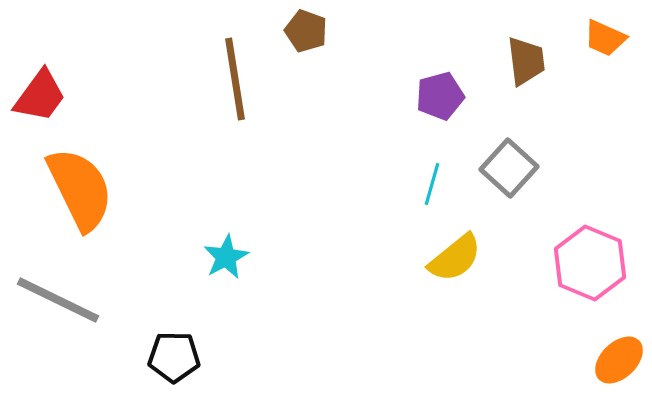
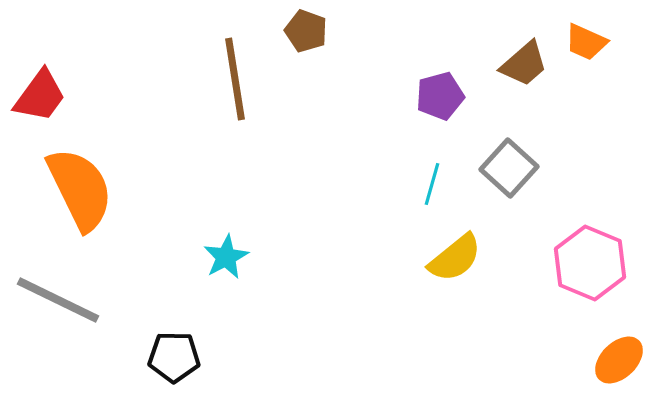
orange trapezoid: moved 19 px left, 4 px down
brown trapezoid: moved 2 px left, 3 px down; rotated 56 degrees clockwise
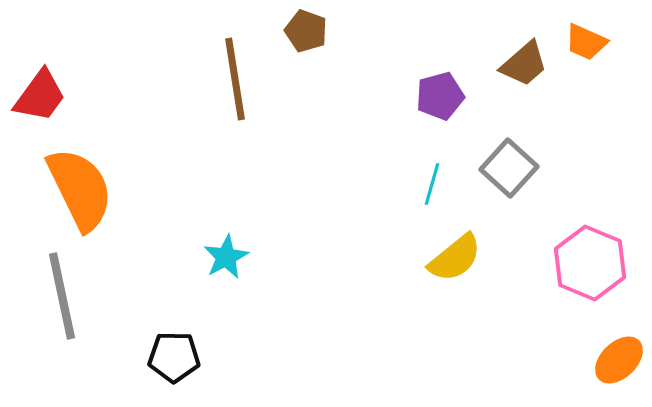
gray line: moved 4 px right, 4 px up; rotated 52 degrees clockwise
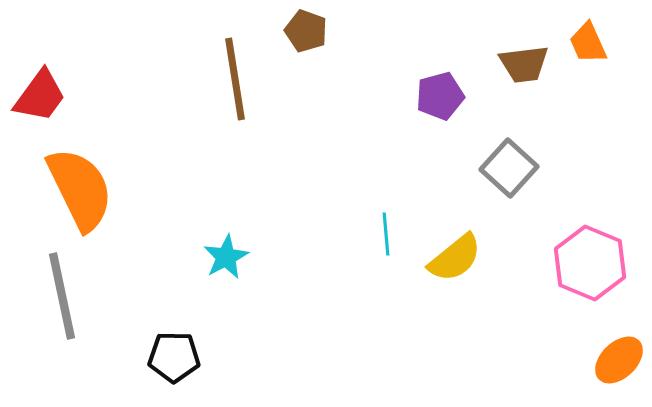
orange trapezoid: moved 2 px right, 1 px down; rotated 42 degrees clockwise
brown trapezoid: rotated 34 degrees clockwise
cyan line: moved 46 px left, 50 px down; rotated 21 degrees counterclockwise
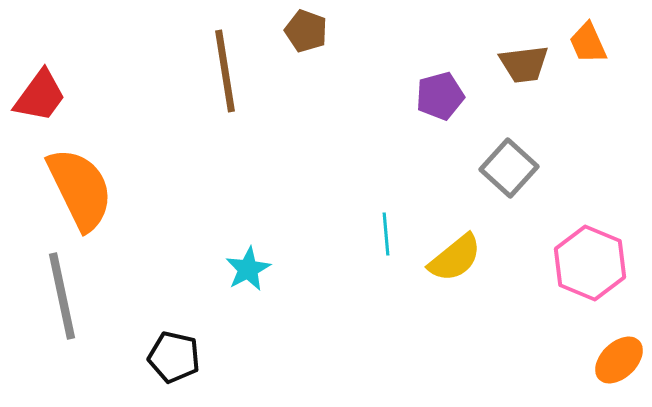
brown line: moved 10 px left, 8 px up
cyan star: moved 22 px right, 12 px down
black pentagon: rotated 12 degrees clockwise
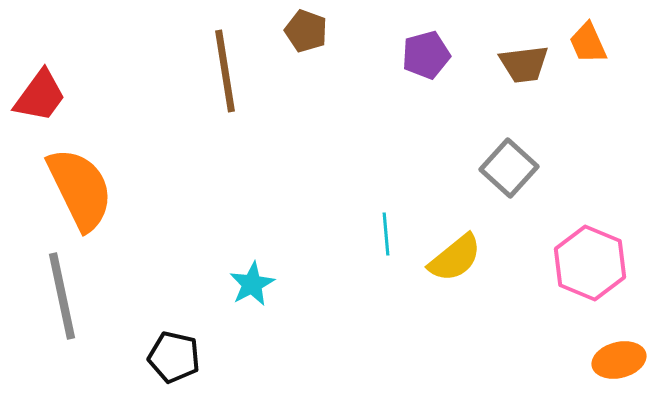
purple pentagon: moved 14 px left, 41 px up
cyan star: moved 4 px right, 15 px down
orange ellipse: rotated 30 degrees clockwise
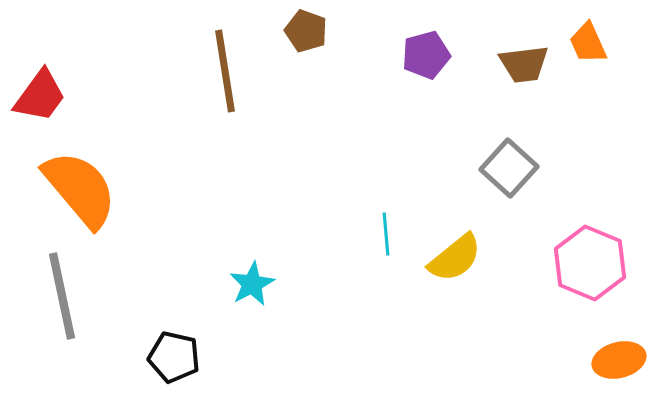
orange semicircle: rotated 14 degrees counterclockwise
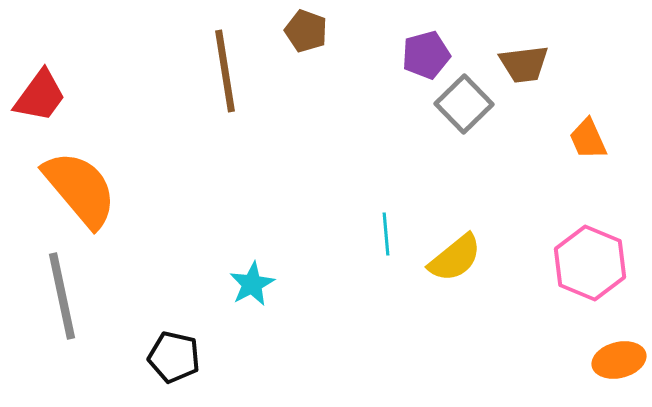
orange trapezoid: moved 96 px down
gray square: moved 45 px left, 64 px up; rotated 4 degrees clockwise
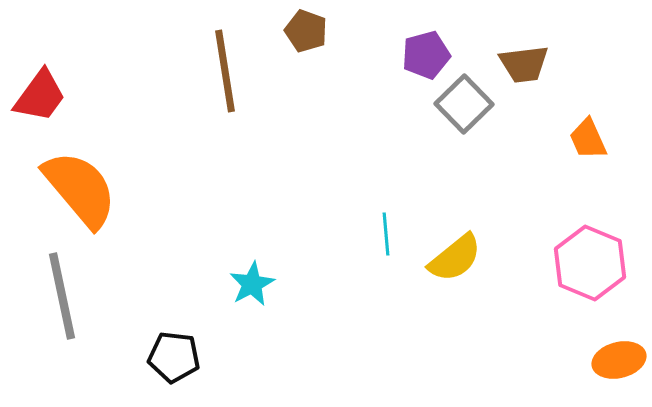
black pentagon: rotated 6 degrees counterclockwise
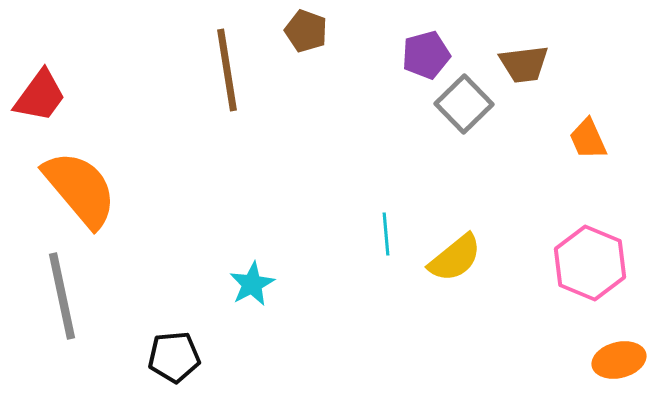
brown line: moved 2 px right, 1 px up
black pentagon: rotated 12 degrees counterclockwise
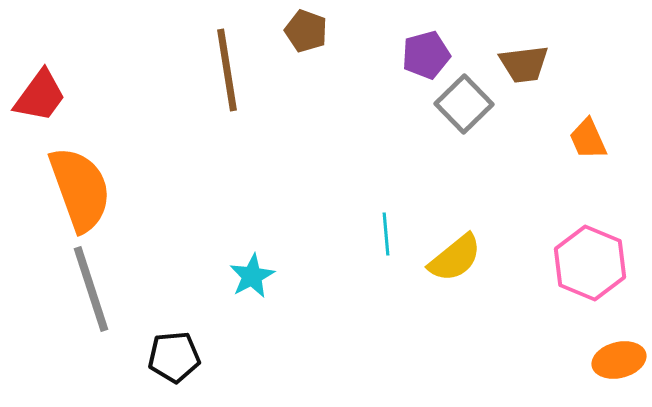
orange semicircle: rotated 20 degrees clockwise
cyan star: moved 8 px up
gray line: moved 29 px right, 7 px up; rotated 6 degrees counterclockwise
